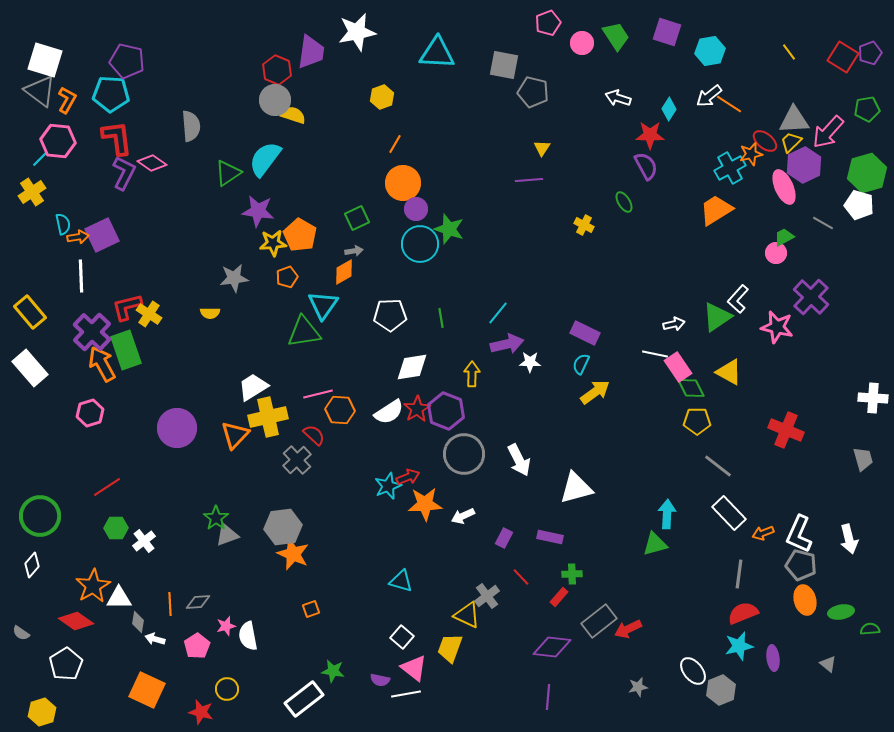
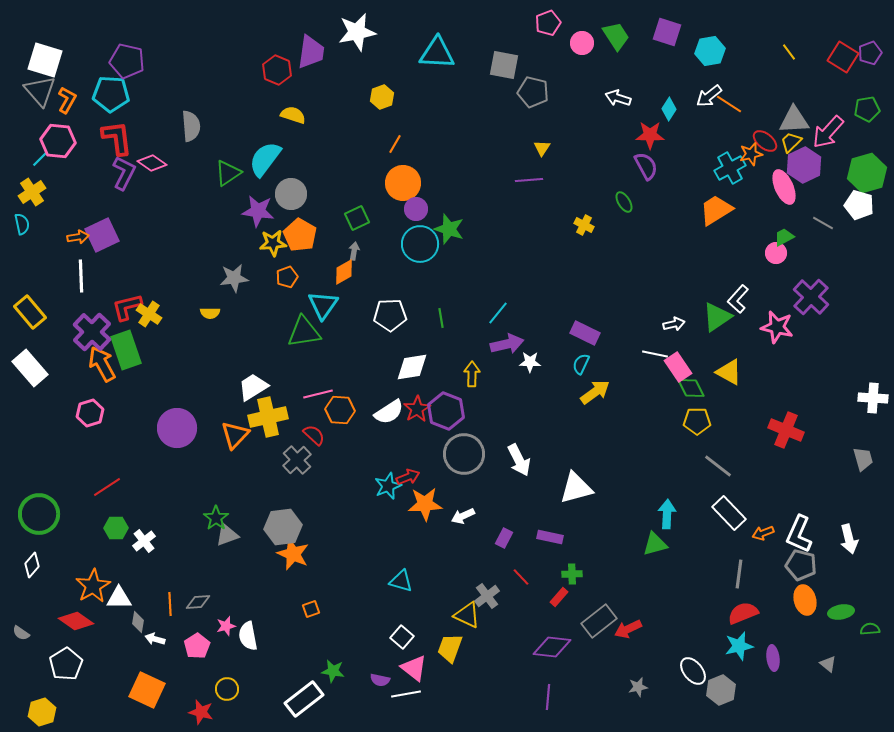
gray triangle at (40, 91): rotated 12 degrees clockwise
gray circle at (275, 100): moved 16 px right, 94 px down
cyan semicircle at (63, 224): moved 41 px left
gray arrow at (354, 251): rotated 72 degrees counterclockwise
green circle at (40, 516): moved 1 px left, 2 px up
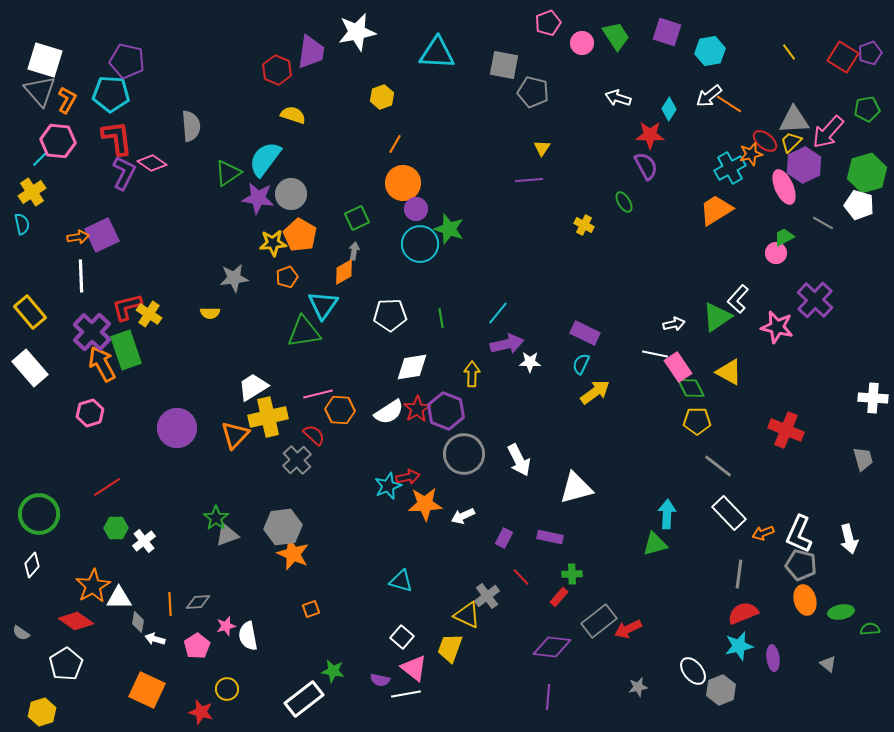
purple star at (258, 211): moved 13 px up
purple cross at (811, 297): moved 4 px right, 3 px down
red arrow at (408, 477): rotated 10 degrees clockwise
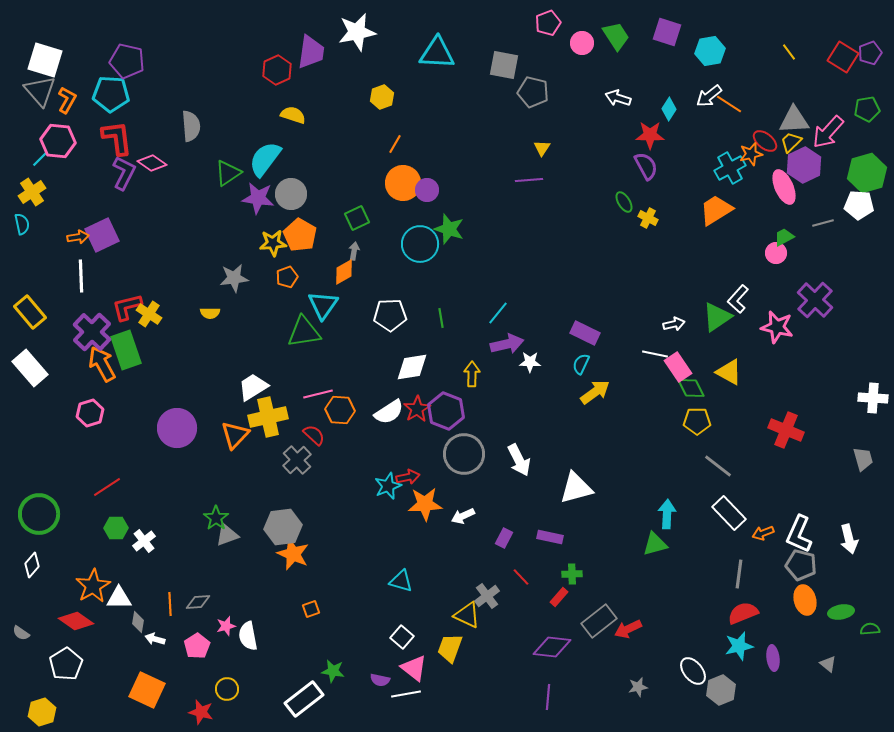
red hexagon at (277, 70): rotated 12 degrees clockwise
white pentagon at (859, 205): rotated 12 degrees counterclockwise
purple circle at (416, 209): moved 11 px right, 19 px up
gray line at (823, 223): rotated 45 degrees counterclockwise
yellow cross at (584, 225): moved 64 px right, 7 px up
